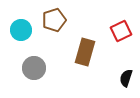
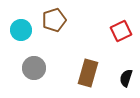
brown rectangle: moved 3 px right, 21 px down
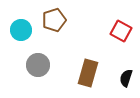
red square: rotated 35 degrees counterclockwise
gray circle: moved 4 px right, 3 px up
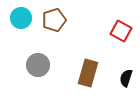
cyan circle: moved 12 px up
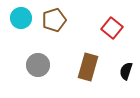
red square: moved 9 px left, 3 px up; rotated 10 degrees clockwise
brown rectangle: moved 6 px up
black semicircle: moved 7 px up
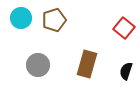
red square: moved 12 px right
brown rectangle: moved 1 px left, 3 px up
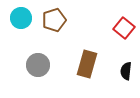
black semicircle: rotated 12 degrees counterclockwise
